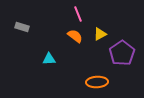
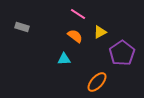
pink line: rotated 35 degrees counterclockwise
yellow triangle: moved 2 px up
cyan triangle: moved 15 px right
orange ellipse: rotated 45 degrees counterclockwise
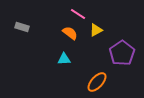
yellow triangle: moved 4 px left, 2 px up
orange semicircle: moved 5 px left, 3 px up
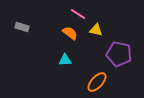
yellow triangle: rotated 40 degrees clockwise
purple pentagon: moved 3 px left, 1 px down; rotated 25 degrees counterclockwise
cyan triangle: moved 1 px right, 1 px down
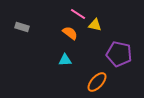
yellow triangle: moved 1 px left, 5 px up
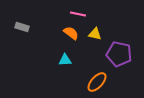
pink line: rotated 21 degrees counterclockwise
yellow triangle: moved 9 px down
orange semicircle: moved 1 px right
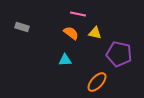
yellow triangle: moved 1 px up
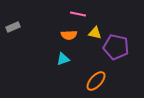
gray rectangle: moved 9 px left; rotated 40 degrees counterclockwise
orange semicircle: moved 2 px left, 2 px down; rotated 140 degrees clockwise
purple pentagon: moved 3 px left, 7 px up
cyan triangle: moved 2 px left, 1 px up; rotated 16 degrees counterclockwise
orange ellipse: moved 1 px left, 1 px up
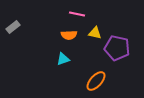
pink line: moved 1 px left
gray rectangle: rotated 16 degrees counterclockwise
purple pentagon: moved 1 px right, 1 px down
